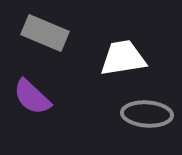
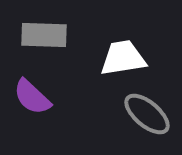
gray rectangle: moved 1 px left, 2 px down; rotated 21 degrees counterclockwise
gray ellipse: rotated 36 degrees clockwise
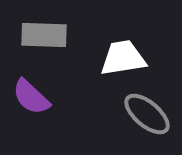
purple semicircle: moved 1 px left
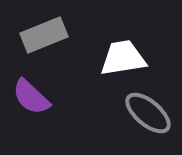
gray rectangle: rotated 24 degrees counterclockwise
gray ellipse: moved 1 px right, 1 px up
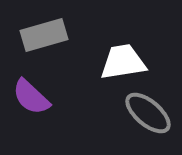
gray rectangle: rotated 6 degrees clockwise
white trapezoid: moved 4 px down
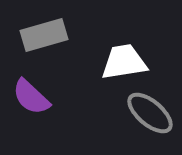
white trapezoid: moved 1 px right
gray ellipse: moved 2 px right
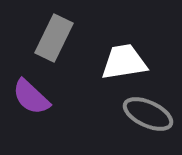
gray rectangle: moved 10 px right, 3 px down; rotated 48 degrees counterclockwise
gray ellipse: moved 2 px left, 1 px down; rotated 15 degrees counterclockwise
